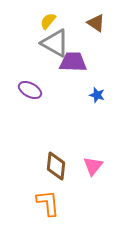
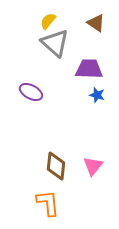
gray triangle: rotated 12 degrees clockwise
purple trapezoid: moved 16 px right, 7 px down
purple ellipse: moved 1 px right, 2 px down
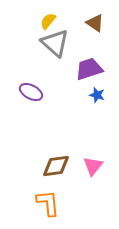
brown triangle: moved 1 px left
purple trapezoid: rotated 20 degrees counterclockwise
brown diamond: rotated 76 degrees clockwise
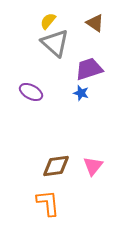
blue star: moved 16 px left, 2 px up
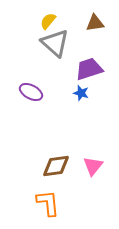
brown triangle: rotated 42 degrees counterclockwise
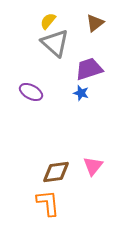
brown triangle: rotated 30 degrees counterclockwise
brown diamond: moved 6 px down
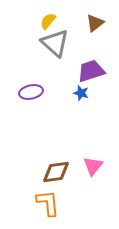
purple trapezoid: moved 2 px right, 2 px down
purple ellipse: rotated 40 degrees counterclockwise
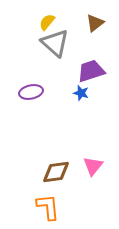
yellow semicircle: moved 1 px left, 1 px down
orange L-shape: moved 4 px down
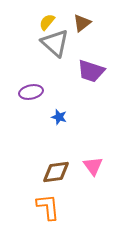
brown triangle: moved 13 px left
purple trapezoid: rotated 144 degrees counterclockwise
blue star: moved 22 px left, 24 px down
pink triangle: rotated 15 degrees counterclockwise
